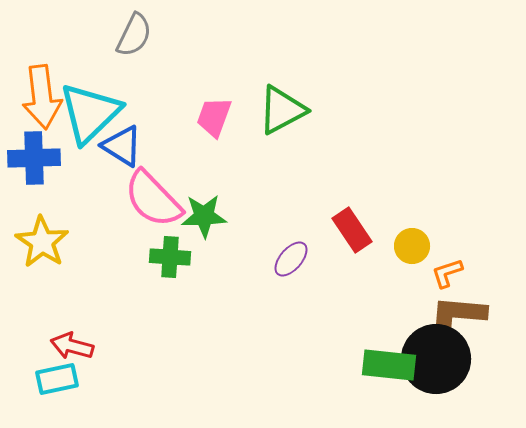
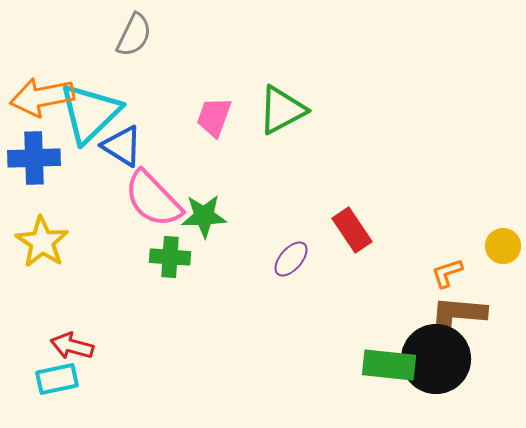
orange arrow: rotated 86 degrees clockwise
yellow circle: moved 91 px right
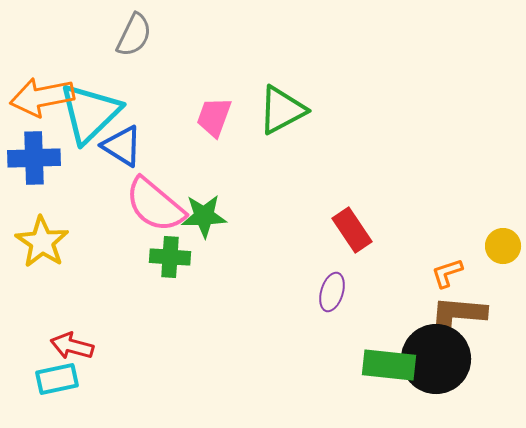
pink semicircle: moved 2 px right, 6 px down; rotated 6 degrees counterclockwise
purple ellipse: moved 41 px right, 33 px down; rotated 24 degrees counterclockwise
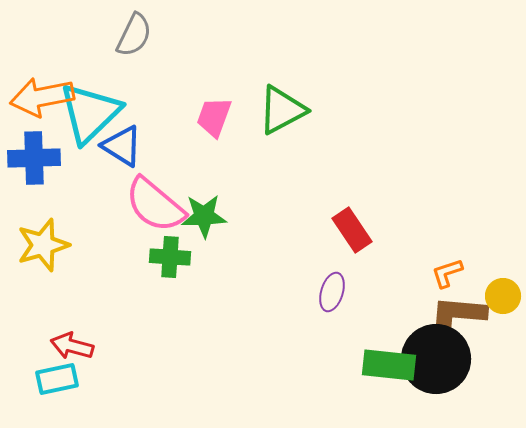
yellow star: moved 1 px right, 3 px down; rotated 22 degrees clockwise
yellow circle: moved 50 px down
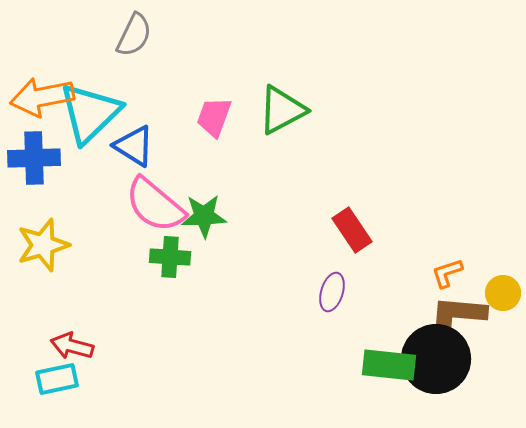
blue triangle: moved 12 px right
yellow circle: moved 3 px up
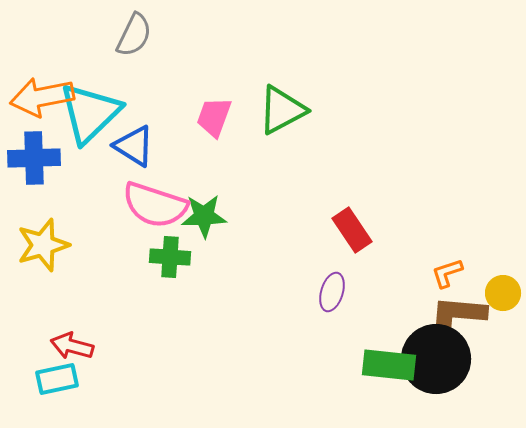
pink semicircle: rotated 22 degrees counterclockwise
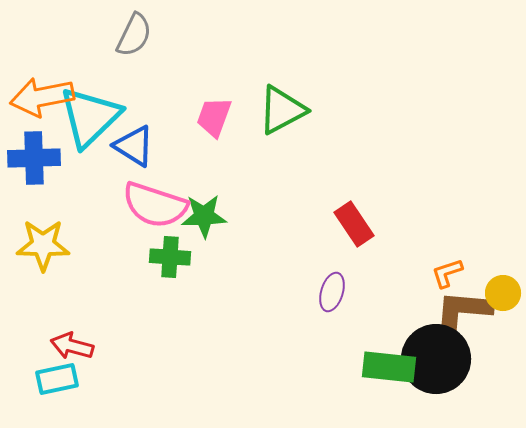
cyan triangle: moved 4 px down
red rectangle: moved 2 px right, 6 px up
yellow star: rotated 18 degrees clockwise
brown L-shape: moved 6 px right, 5 px up
green rectangle: moved 2 px down
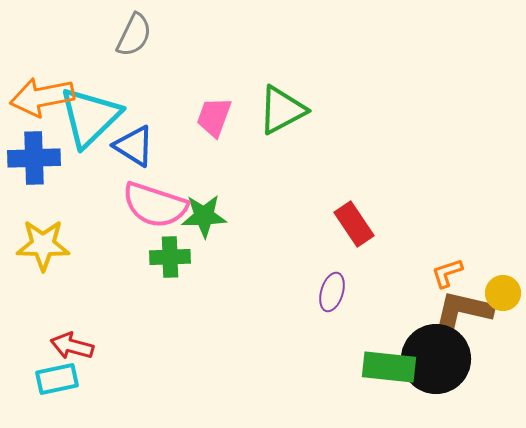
green cross: rotated 6 degrees counterclockwise
brown L-shape: rotated 8 degrees clockwise
